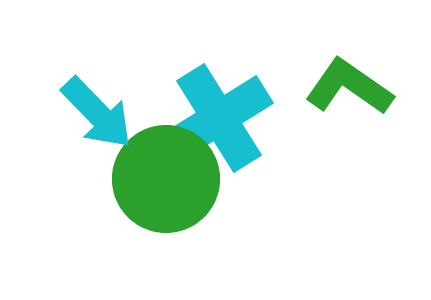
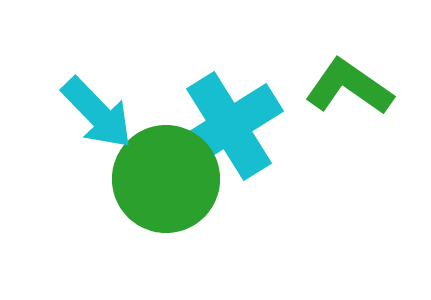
cyan cross: moved 10 px right, 8 px down
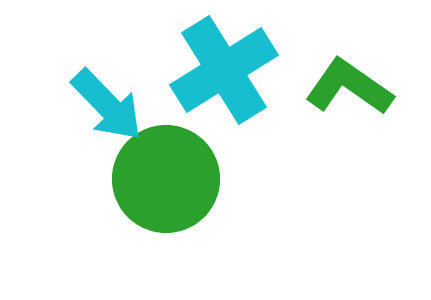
cyan arrow: moved 10 px right, 8 px up
cyan cross: moved 5 px left, 56 px up
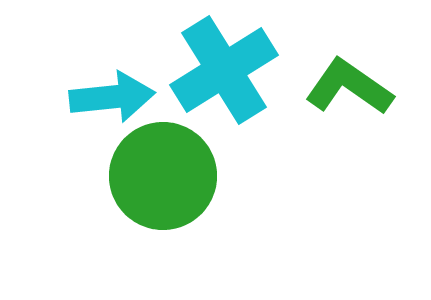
cyan arrow: moved 5 px right, 8 px up; rotated 52 degrees counterclockwise
green circle: moved 3 px left, 3 px up
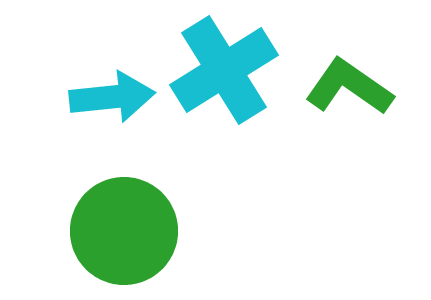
green circle: moved 39 px left, 55 px down
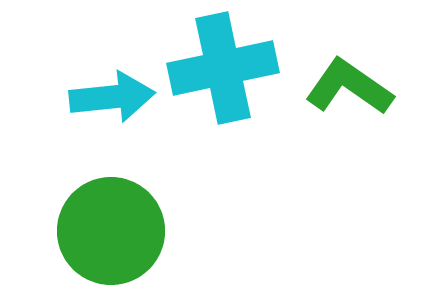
cyan cross: moved 1 px left, 2 px up; rotated 20 degrees clockwise
green circle: moved 13 px left
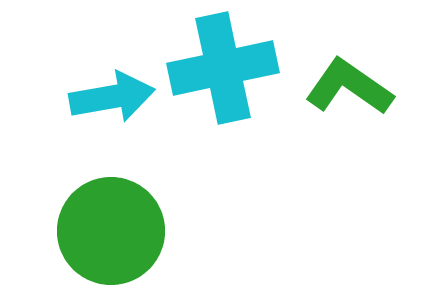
cyan arrow: rotated 4 degrees counterclockwise
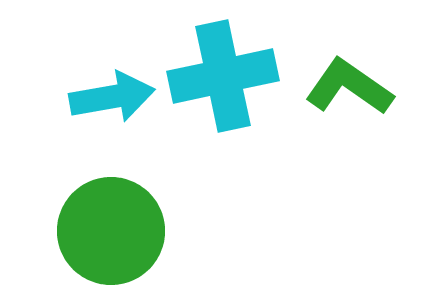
cyan cross: moved 8 px down
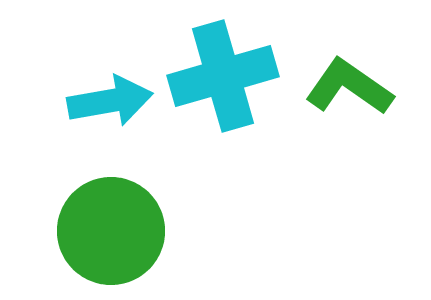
cyan cross: rotated 4 degrees counterclockwise
cyan arrow: moved 2 px left, 4 px down
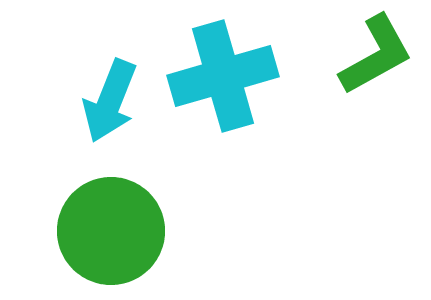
green L-shape: moved 27 px right, 32 px up; rotated 116 degrees clockwise
cyan arrow: rotated 122 degrees clockwise
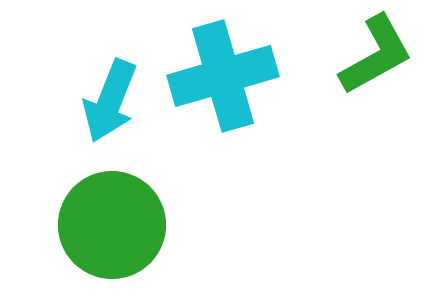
green circle: moved 1 px right, 6 px up
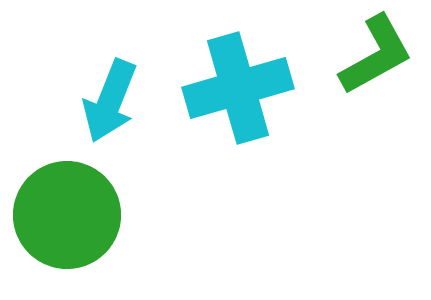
cyan cross: moved 15 px right, 12 px down
green circle: moved 45 px left, 10 px up
